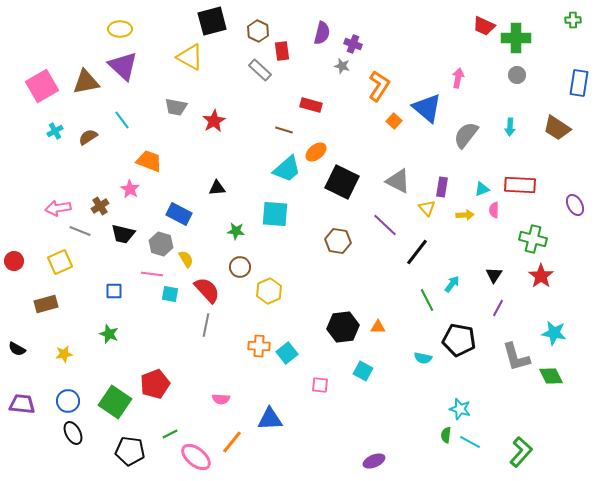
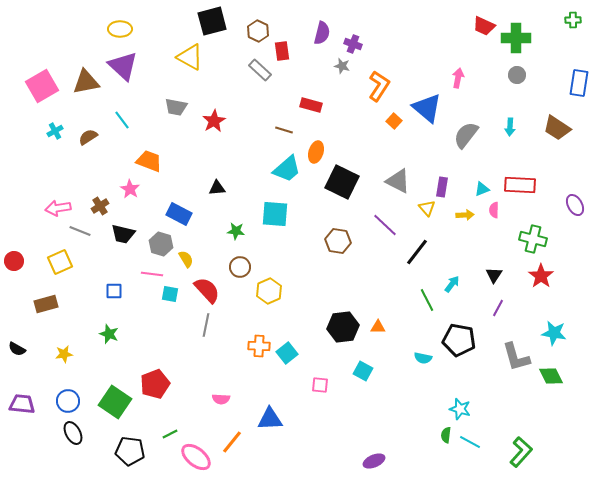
orange ellipse at (316, 152): rotated 35 degrees counterclockwise
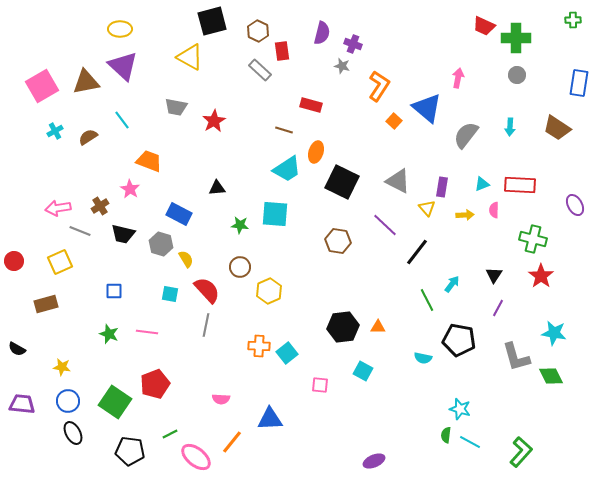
cyan trapezoid at (287, 169): rotated 8 degrees clockwise
cyan triangle at (482, 189): moved 5 px up
green star at (236, 231): moved 4 px right, 6 px up
pink line at (152, 274): moved 5 px left, 58 px down
yellow star at (64, 354): moved 2 px left, 13 px down; rotated 18 degrees clockwise
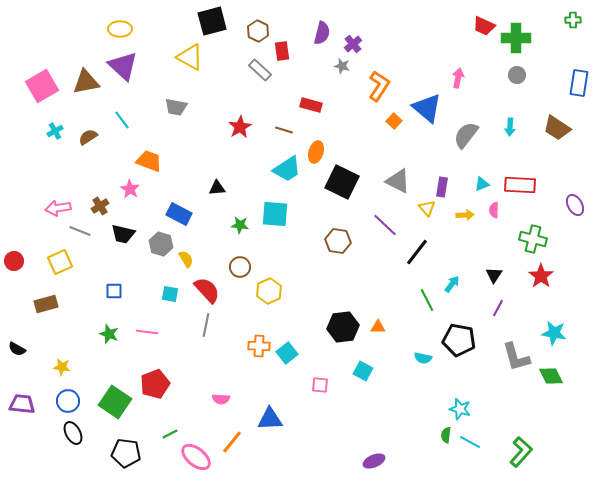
purple cross at (353, 44): rotated 30 degrees clockwise
red star at (214, 121): moved 26 px right, 6 px down
black pentagon at (130, 451): moved 4 px left, 2 px down
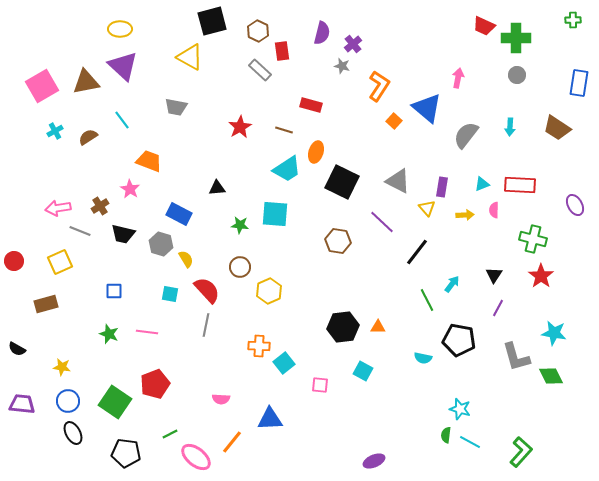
purple line at (385, 225): moved 3 px left, 3 px up
cyan square at (287, 353): moved 3 px left, 10 px down
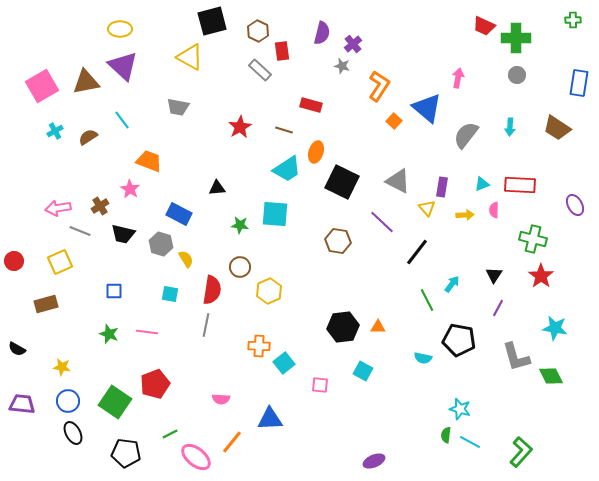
gray trapezoid at (176, 107): moved 2 px right
red semicircle at (207, 290): moved 5 px right; rotated 52 degrees clockwise
cyan star at (554, 333): moved 1 px right, 5 px up
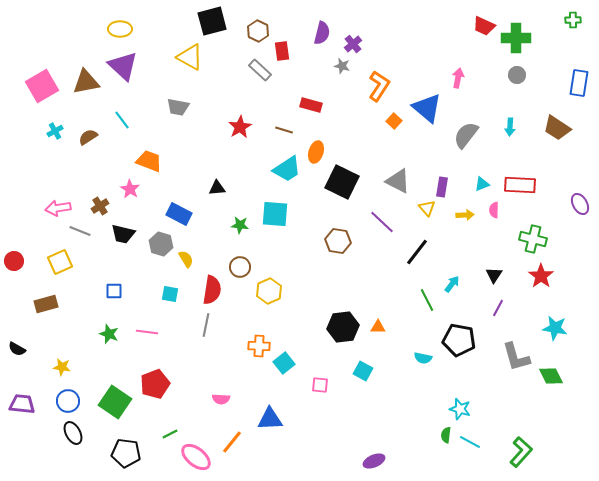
purple ellipse at (575, 205): moved 5 px right, 1 px up
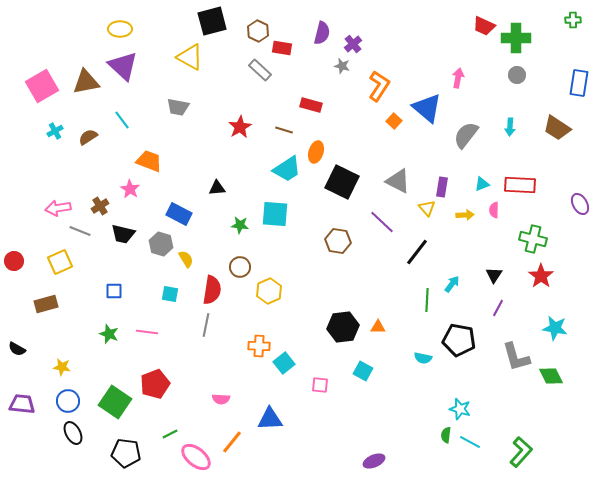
red rectangle at (282, 51): moved 3 px up; rotated 72 degrees counterclockwise
green line at (427, 300): rotated 30 degrees clockwise
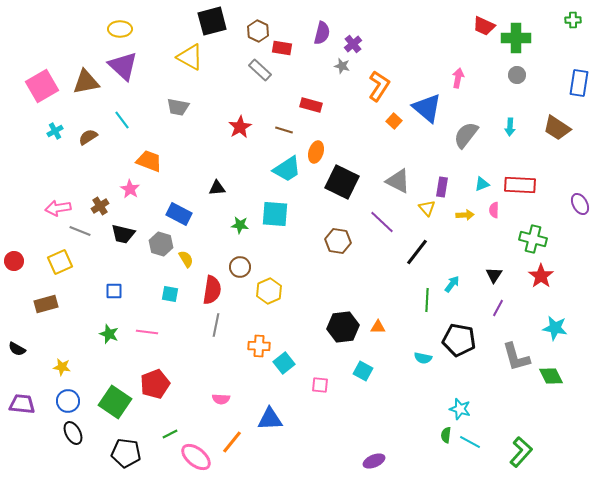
gray line at (206, 325): moved 10 px right
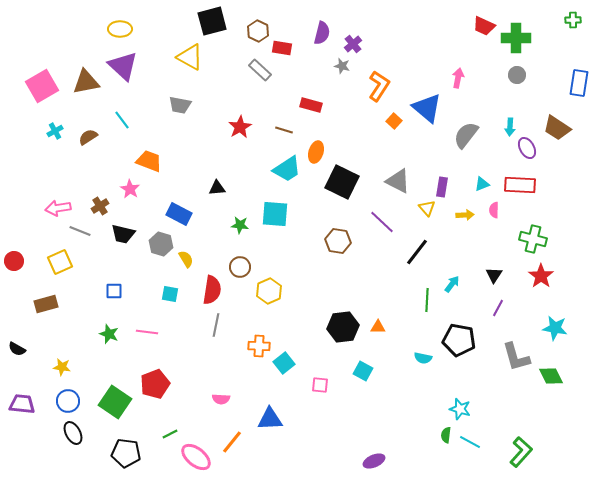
gray trapezoid at (178, 107): moved 2 px right, 2 px up
purple ellipse at (580, 204): moved 53 px left, 56 px up
